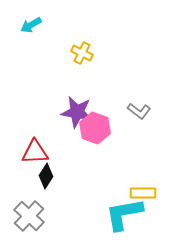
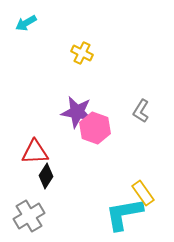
cyan arrow: moved 5 px left, 2 px up
gray L-shape: moved 2 px right; rotated 85 degrees clockwise
yellow rectangle: rotated 55 degrees clockwise
gray cross: rotated 16 degrees clockwise
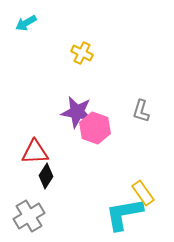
gray L-shape: rotated 15 degrees counterclockwise
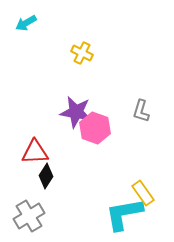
purple star: moved 1 px left
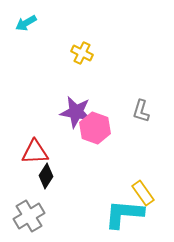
cyan L-shape: rotated 15 degrees clockwise
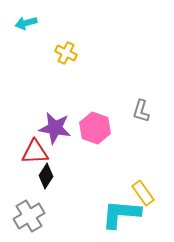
cyan arrow: rotated 15 degrees clockwise
yellow cross: moved 16 px left
purple star: moved 21 px left, 16 px down
cyan L-shape: moved 3 px left
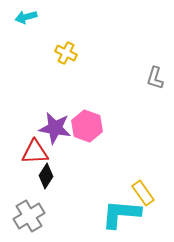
cyan arrow: moved 6 px up
gray L-shape: moved 14 px right, 33 px up
pink hexagon: moved 8 px left, 2 px up
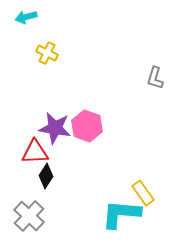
yellow cross: moved 19 px left
gray cross: rotated 16 degrees counterclockwise
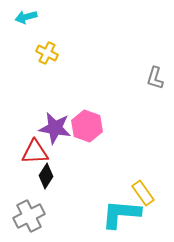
gray cross: rotated 20 degrees clockwise
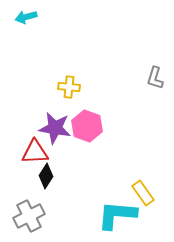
yellow cross: moved 22 px right, 34 px down; rotated 20 degrees counterclockwise
cyan L-shape: moved 4 px left, 1 px down
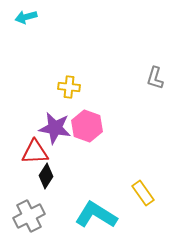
cyan L-shape: moved 21 px left; rotated 27 degrees clockwise
